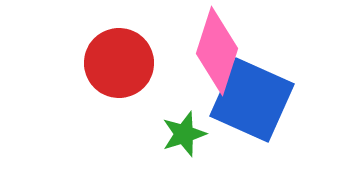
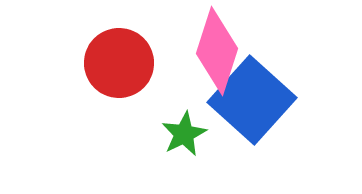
blue square: rotated 18 degrees clockwise
green star: rotated 9 degrees counterclockwise
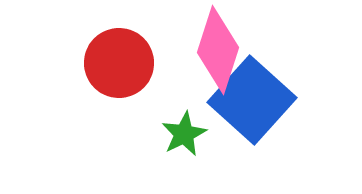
pink diamond: moved 1 px right, 1 px up
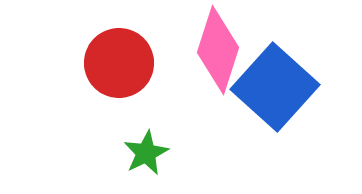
blue square: moved 23 px right, 13 px up
green star: moved 38 px left, 19 px down
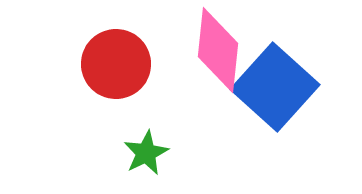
pink diamond: rotated 12 degrees counterclockwise
red circle: moved 3 px left, 1 px down
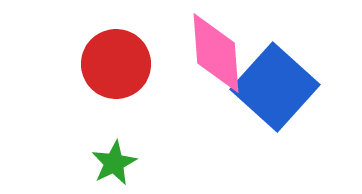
pink diamond: moved 2 px left, 3 px down; rotated 10 degrees counterclockwise
green star: moved 32 px left, 10 px down
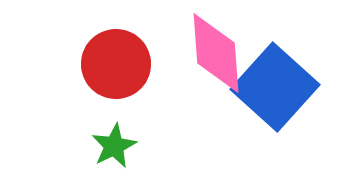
green star: moved 17 px up
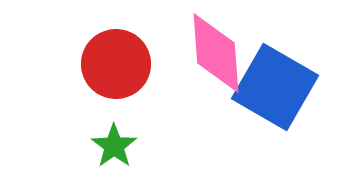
blue square: rotated 12 degrees counterclockwise
green star: rotated 9 degrees counterclockwise
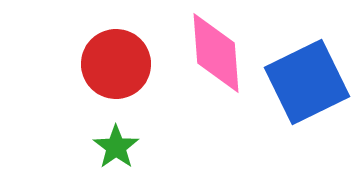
blue square: moved 32 px right, 5 px up; rotated 34 degrees clockwise
green star: moved 2 px right, 1 px down
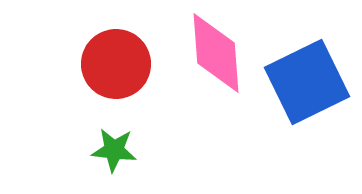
green star: moved 2 px left, 3 px down; rotated 30 degrees counterclockwise
